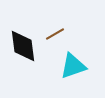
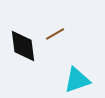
cyan triangle: moved 4 px right, 14 px down
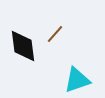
brown line: rotated 18 degrees counterclockwise
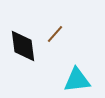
cyan triangle: rotated 12 degrees clockwise
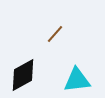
black diamond: moved 29 px down; rotated 68 degrees clockwise
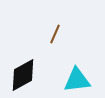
brown line: rotated 18 degrees counterclockwise
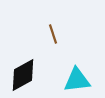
brown line: moved 2 px left; rotated 42 degrees counterclockwise
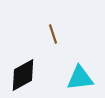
cyan triangle: moved 3 px right, 2 px up
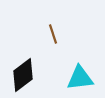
black diamond: rotated 8 degrees counterclockwise
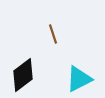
cyan triangle: moved 1 px left, 1 px down; rotated 20 degrees counterclockwise
